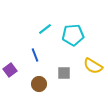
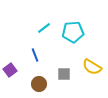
cyan line: moved 1 px left, 1 px up
cyan pentagon: moved 3 px up
yellow semicircle: moved 1 px left, 1 px down
gray square: moved 1 px down
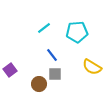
cyan pentagon: moved 4 px right
blue line: moved 17 px right; rotated 16 degrees counterclockwise
gray square: moved 9 px left
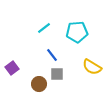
purple square: moved 2 px right, 2 px up
gray square: moved 2 px right
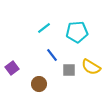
yellow semicircle: moved 1 px left
gray square: moved 12 px right, 4 px up
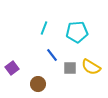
cyan line: rotated 32 degrees counterclockwise
gray square: moved 1 px right, 2 px up
brown circle: moved 1 px left
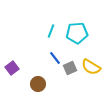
cyan line: moved 7 px right, 3 px down
cyan pentagon: moved 1 px down
blue line: moved 3 px right, 3 px down
gray square: rotated 24 degrees counterclockwise
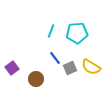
brown circle: moved 2 px left, 5 px up
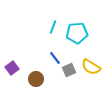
cyan line: moved 2 px right, 4 px up
gray square: moved 1 px left, 2 px down
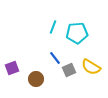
purple square: rotated 16 degrees clockwise
